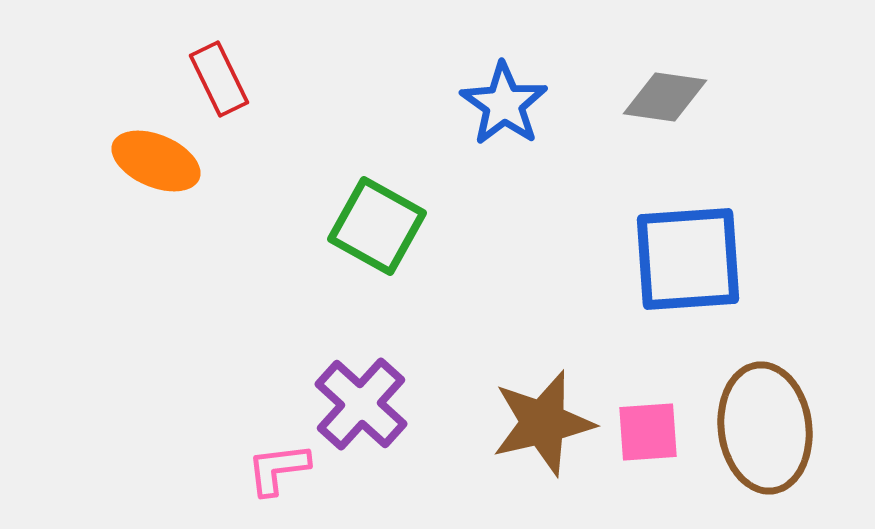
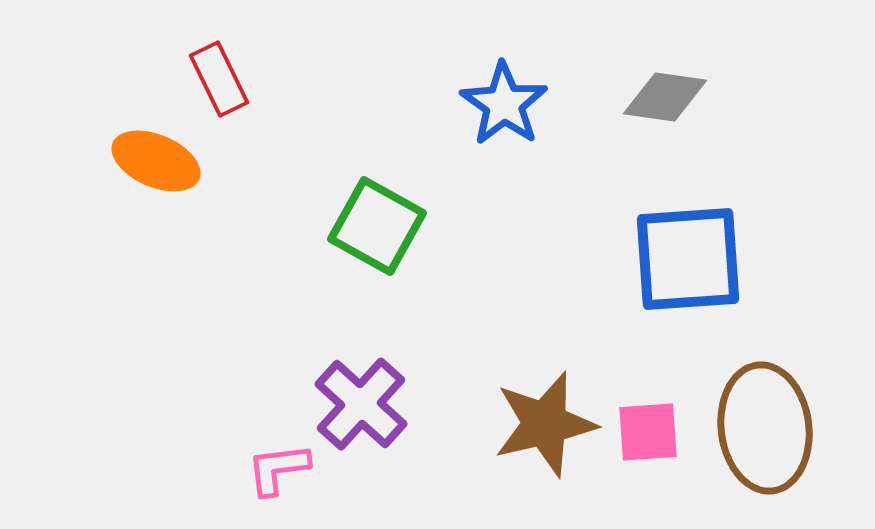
brown star: moved 2 px right, 1 px down
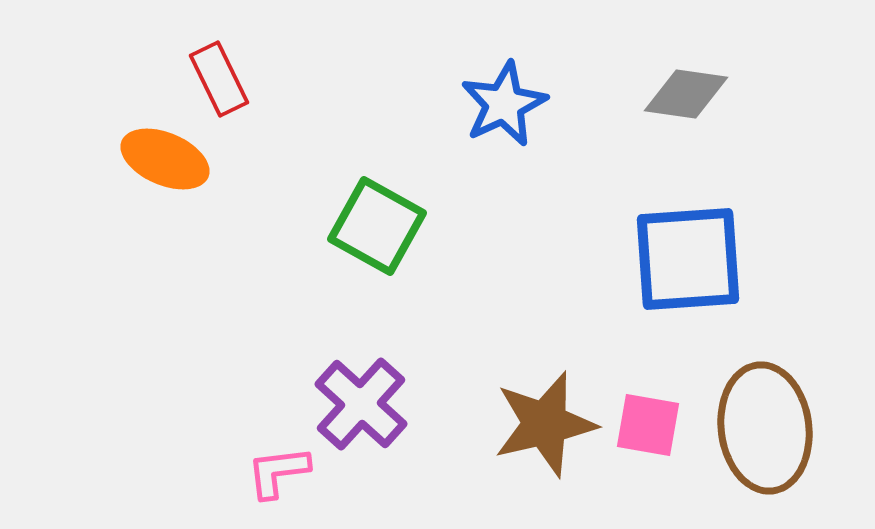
gray diamond: moved 21 px right, 3 px up
blue star: rotated 12 degrees clockwise
orange ellipse: moved 9 px right, 2 px up
pink square: moved 7 px up; rotated 14 degrees clockwise
pink L-shape: moved 3 px down
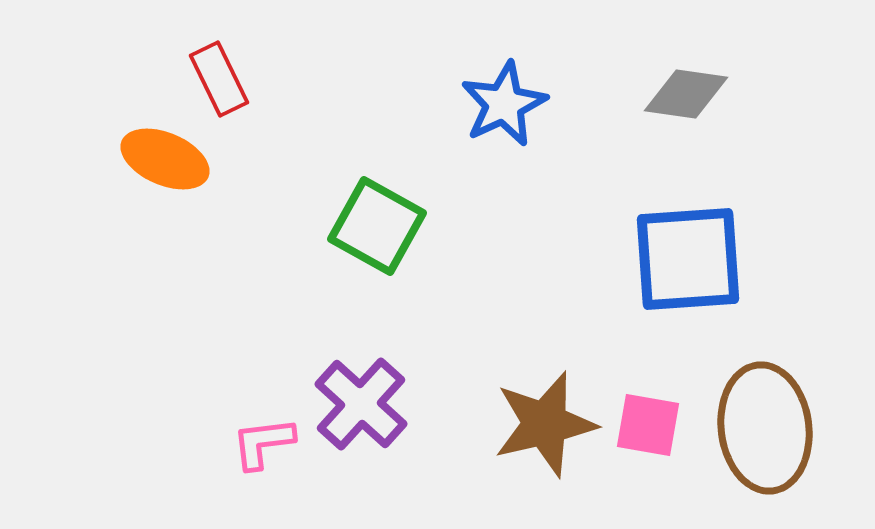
pink L-shape: moved 15 px left, 29 px up
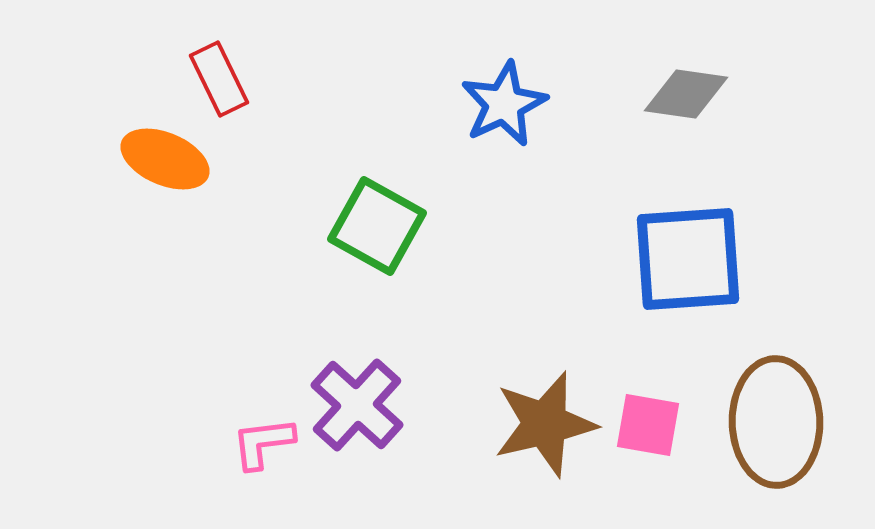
purple cross: moved 4 px left, 1 px down
brown ellipse: moved 11 px right, 6 px up; rotated 6 degrees clockwise
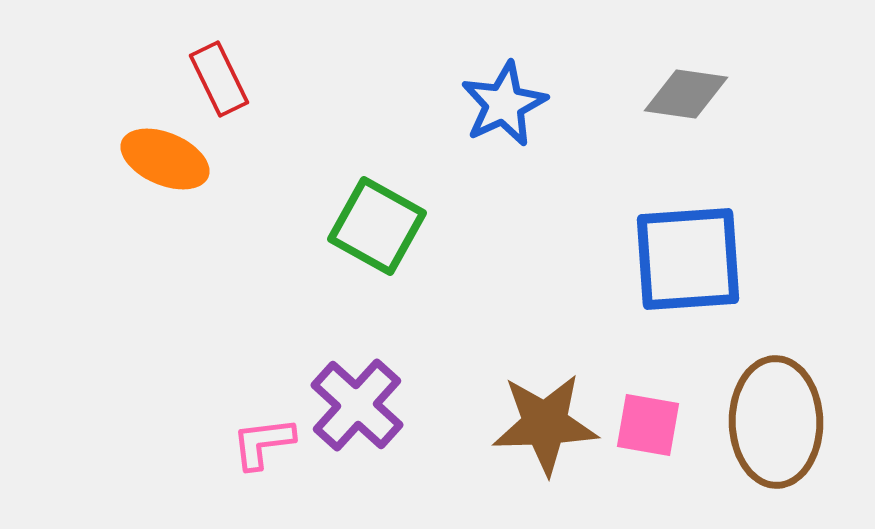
brown star: rotated 11 degrees clockwise
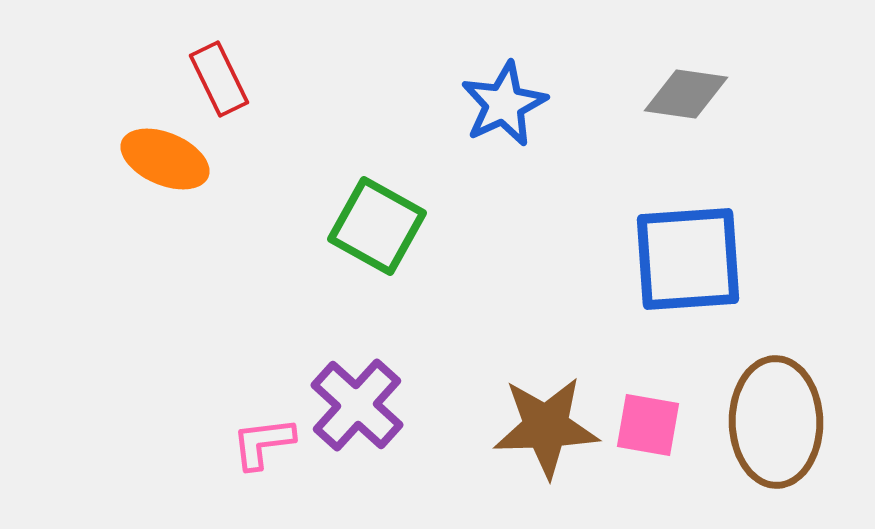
brown star: moved 1 px right, 3 px down
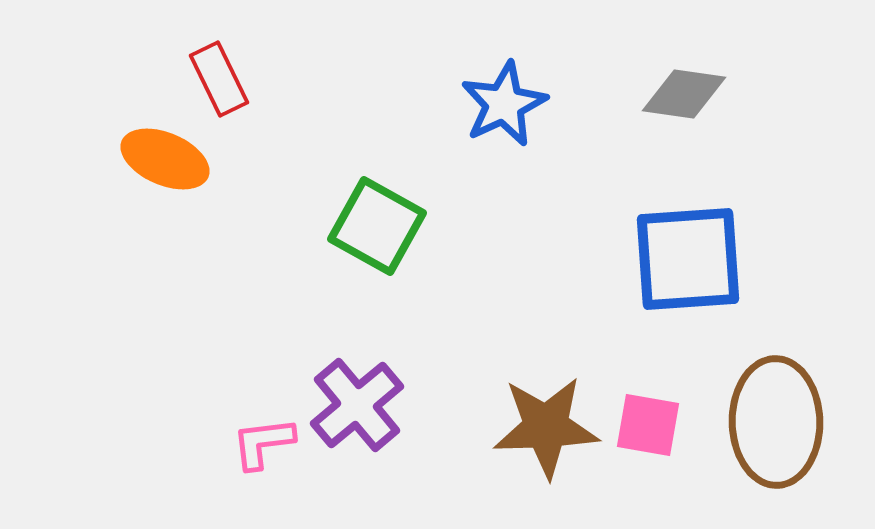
gray diamond: moved 2 px left
purple cross: rotated 8 degrees clockwise
